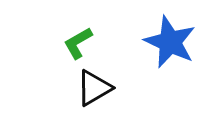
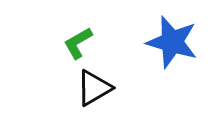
blue star: moved 2 px right; rotated 8 degrees counterclockwise
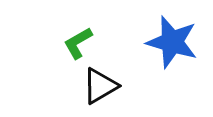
black triangle: moved 6 px right, 2 px up
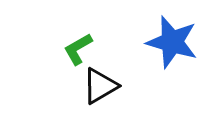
green L-shape: moved 6 px down
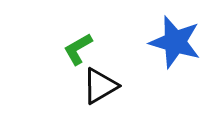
blue star: moved 3 px right
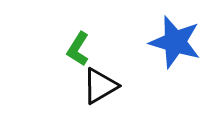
green L-shape: rotated 28 degrees counterclockwise
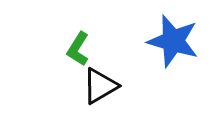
blue star: moved 2 px left, 1 px up
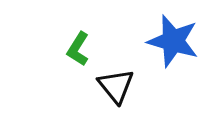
black triangle: moved 16 px right; rotated 39 degrees counterclockwise
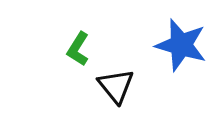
blue star: moved 8 px right, 4 px down
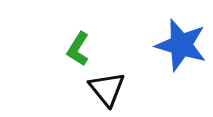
black triangle: moved 9 px left, 3 px down
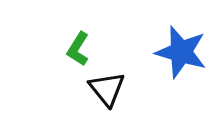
blue star: moved 7 px down
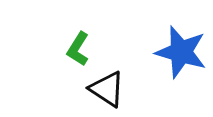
black triangle: rotated 18 degrees counterclockwise
